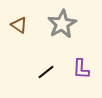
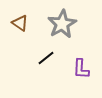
brown triangle: moved 1 px right, 2 px up
black line: moved 14 px up
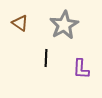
gray star: moved 2 px right, 1 px down
black line: rotated 48 degrees counterclockwise
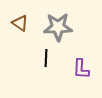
gray star: moved 6 px left, 2 px down; rotated 28 degrees clockwise
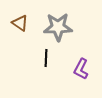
purple L-shape: rotated 25 degrees clockwise
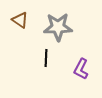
brown triangle: moved 3 px up
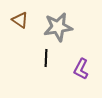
gray star: rotated 8 degrees counterclockwise
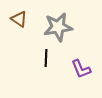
brown triangle: moved 1 px left, 1 px up
purple L-shape: rotated 50 degrees counterclockwise
